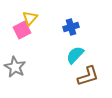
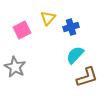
yellow triangle: moved 18 px right
brown L-shape: moved 1 px left, 1 px down
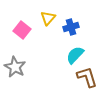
pink square: rotated 24 degrees counterclockwise
brown L-shape: rotated 90 degrees counterclockwise
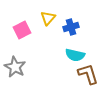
pink square: rotated 24 degrees clockwise
cyan semicircle: rotated 120 degrees counterclockwise
brown L-shape: moved 1 px right, 3 px up
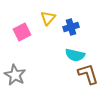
pink square: moved 2 px down
gray star: moved 8 px down
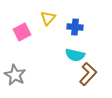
blue cross: moved 4 px right; rotated 21 degrees clockwise
brown L-shape: rotated 60 degrees clockwise
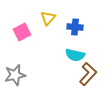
gray star: rotated 30 degrees clockwise
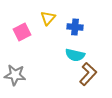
gray star: rotated 20 degrees clockwise
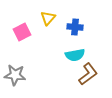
cyan semicircle: rotated 24 degrees counterclockwise
brown L-shape: rotated 10 degrees clockwise
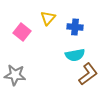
pink square: rotated 24 degrees counterclockwise
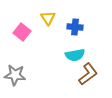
yellow triangle: rotated 14 degrees counterclockwise
